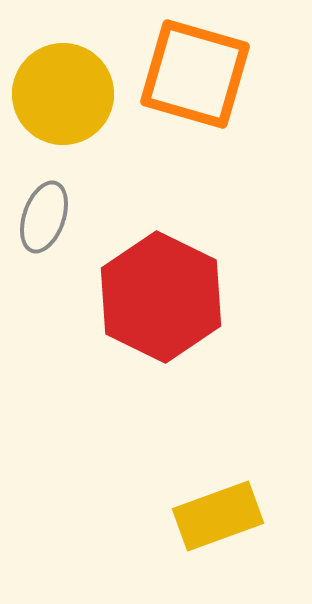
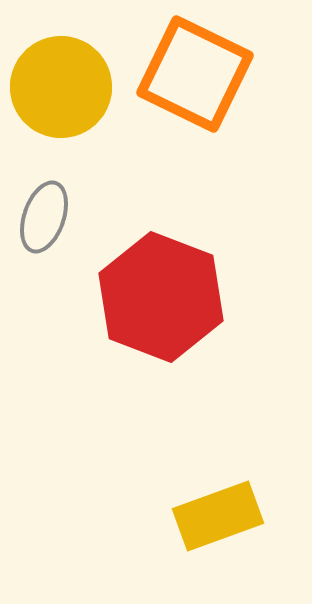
orange square: rotated 10 degrees clockwise
yellow circle: moved 2 px left, 7 px up
red hexagon: rotated 5 degrees counterclockwise
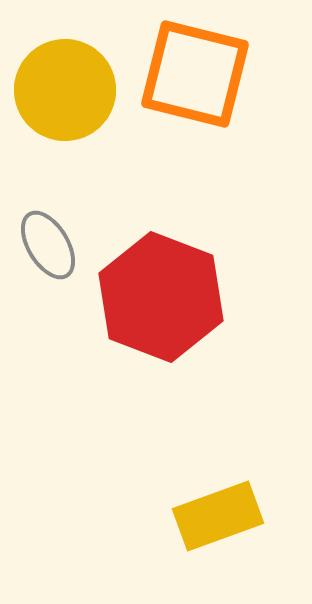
orange square: rotated 12 degrees counterclockwise
yellow circle: moved 4 px right, 3 px down
gray ellipse: moved 4 px right, 28 px down; rotated 50 degrees counterclockwise
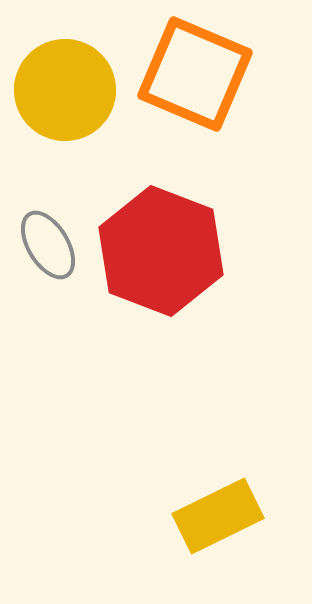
orange square: rotated 9 degrees clockwise
red hexagon: moved 46 px up
yellow rectangle: rotated 6 degrees counterclockwise
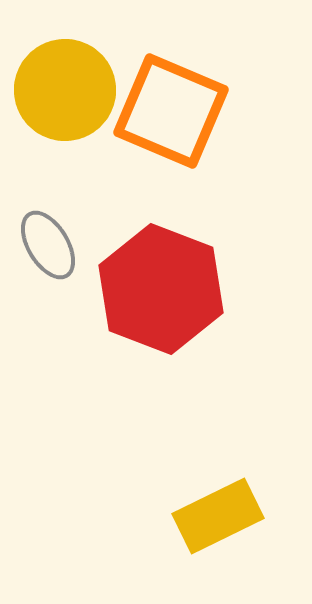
orange square: moved 24 px left, 37 px down
red hexagon: moved 38 px down
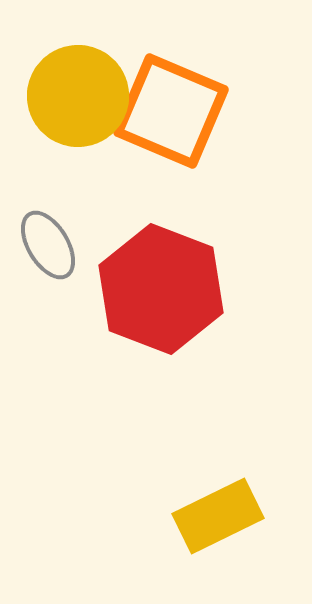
yellow circle: moved 13 px right, 6 px down
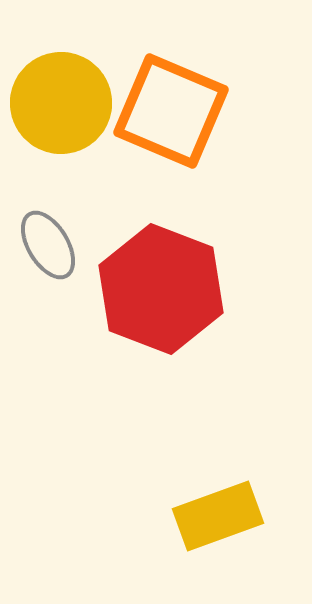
yellow circle: moved 17 px left, 7 px down
yellow rectangle: rotated 6 degrees clockwise
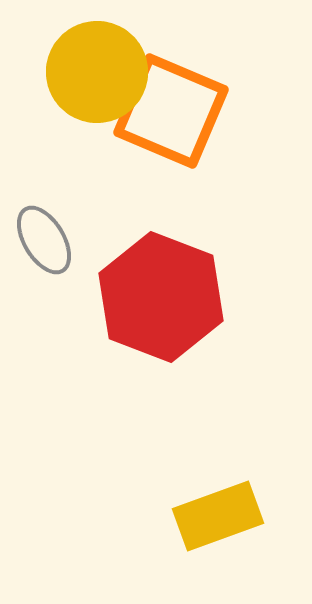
yellow circle: moved 36 px right, 31 px up
gray ellipse: moved 4 px left, 5 px up
red hexagon: moved 8 px down
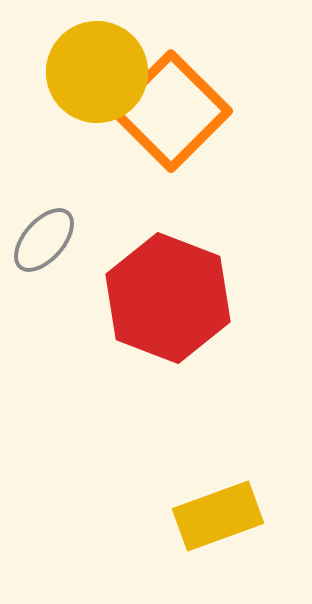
orange square: rotated 22 degrees clockwise
gray ellipse: rotated 72 degrees clockwise
red hexagon: moved 7 px right, 1 px down
